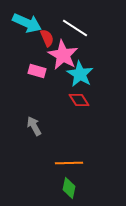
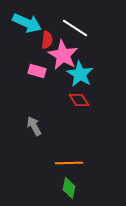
red semicircle: moved 2 px down; rotated 30 degrees clockwise
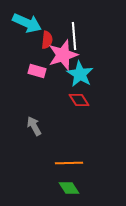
white line: moved 1 px left, 8 px down; rotated 52 degrees clockwise
pink star: rotated 24 degrees clockwise
green diamond: rotated 45 degrees counterclockwise
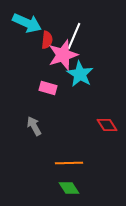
white line: rotated 28 degrees clockwise
pink rectangle: moved 11 px right, 17 px down
red diamond: moved 28 px right, 25 px down
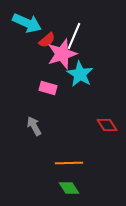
red semicircle: rotated 42 degrees clockwise
pink star: moved 1 px left, 1 px up
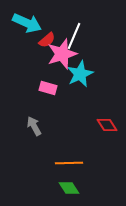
cyan star: rotated 16 degrees clockwise
